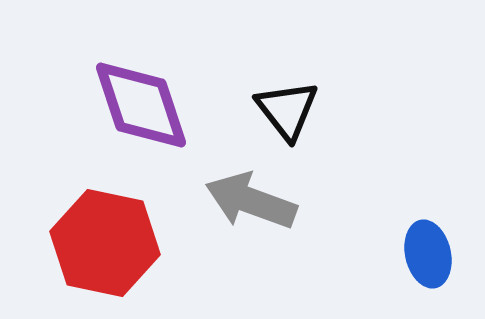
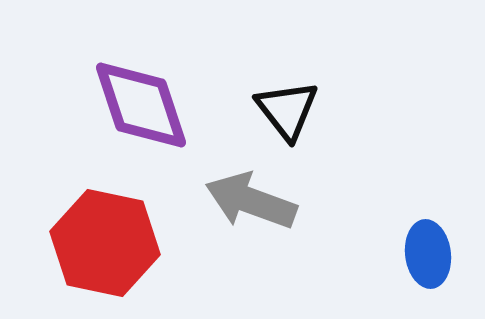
blue ellipse: rotated 6 degrees clockwise
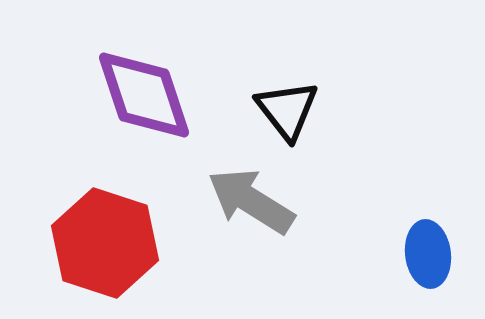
purple diamond: moved 3 px right, 10 px up
gray arrow: rotated 12 degrees clockwise
red hexagon: rotated 6 degrees clockwise
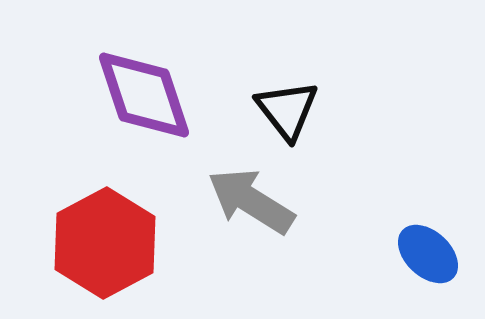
red hexagon: rotated 14 degrees clockwise
blue ellipse: rotated 40 degrees counterclockwise
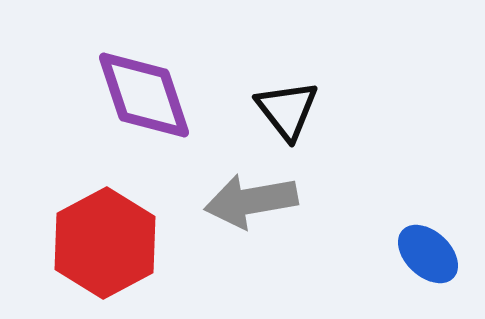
gray arrow: rotated 42 degrees counterclockwise
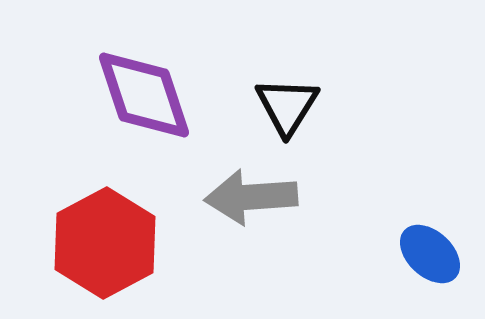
black triangle: moved 4 px up; rotated 10 degrees clockwise
gray arrow: moved 4 px up; rotated 6 degrees clockwise
blue ellipse: moved 2 px right
